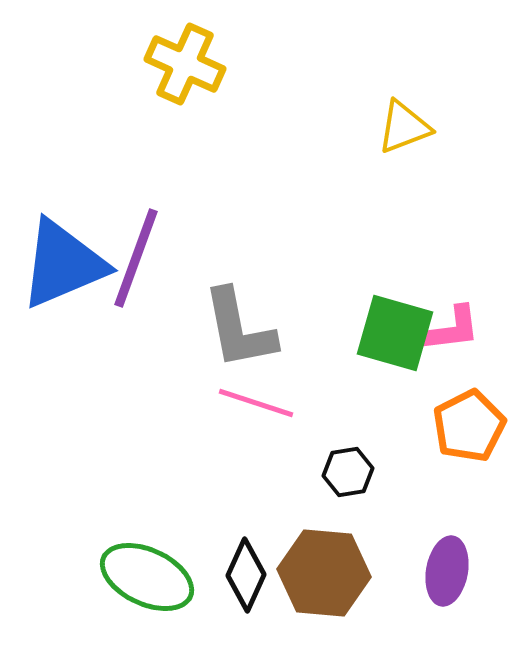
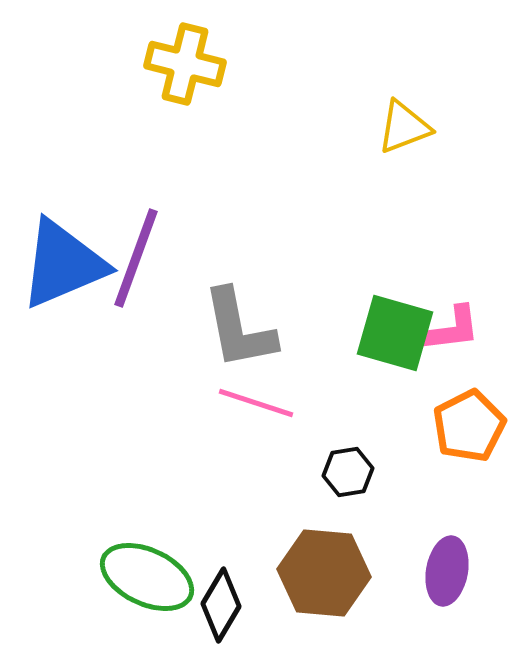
yellow cross: rotated 10 degrees counterclockwise
black diamond: moved 25 px left, 30 px down; rotated 6 degrees clockwise
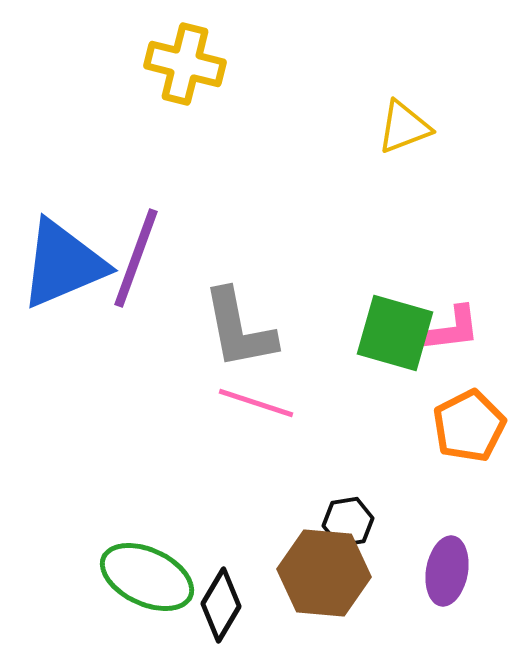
black hexagon: moved 50 px down
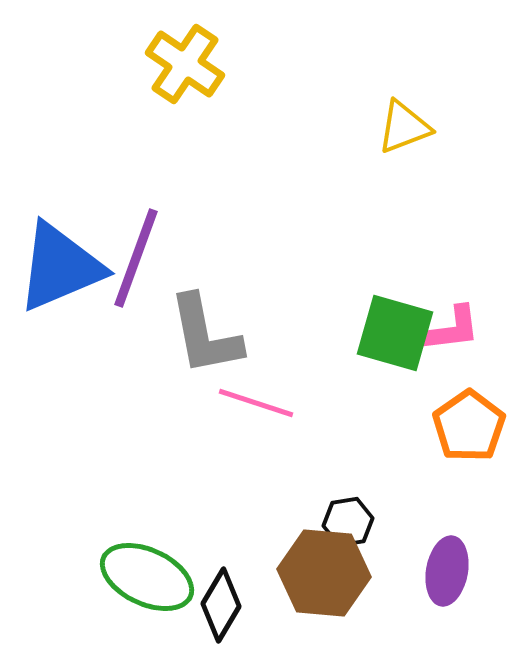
yellow cross: rotated 20 degrees clockwise
blue triangle: moved 3 px left, 3 px down
gray L-shape: moved 34 px left, 6 px down
orange pentagon: rotated 8 degrees counterclockwise
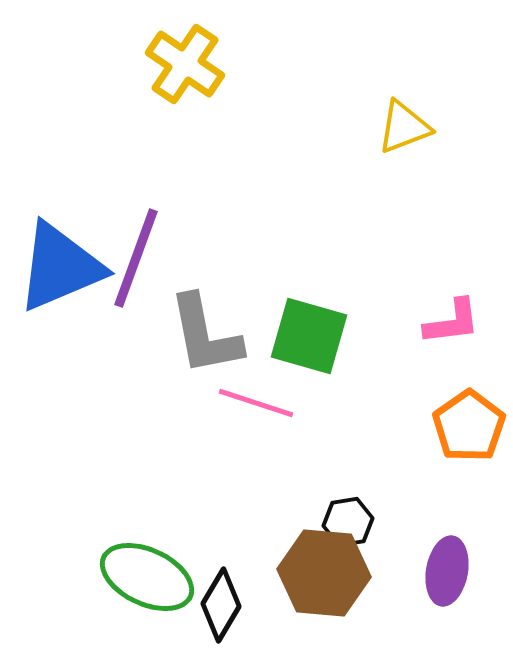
pink L-shape: moved 7 px up
green square: moved 86 px left, 3 px down
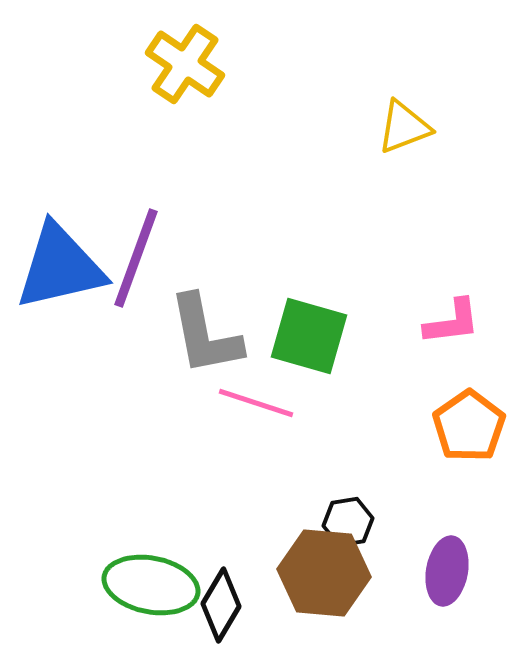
blue triangle: rotated 10 degrees clockwise
green ellipse: moved 4 px right, 8 px down; rotated 14 degrees counterclockwise
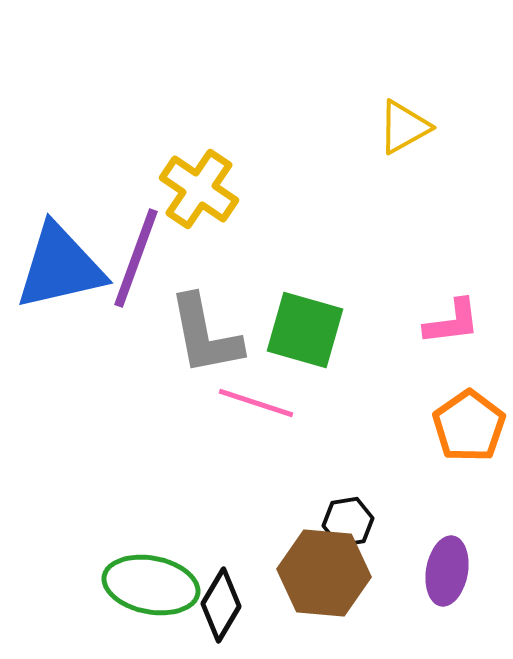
yellow cross: moved 14 px right, 125 px down
yellow triangle: rotated 8 degrees counterclockwise
green square: moved 4 px left, 6 px up
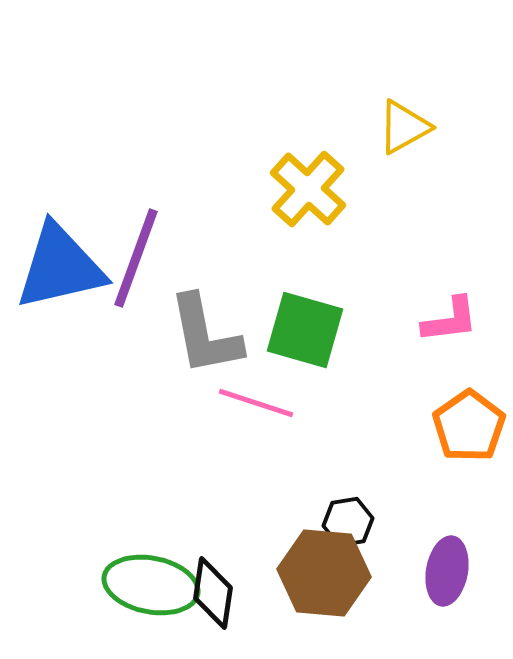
yellow cross: moved 109 px right; rotated 8 degrees clockwise
pink L-shape: moved 2 px left, 2 px up
black diamond: moved 8 px left, 12 px up; rotated 22 degrees counterclockwise
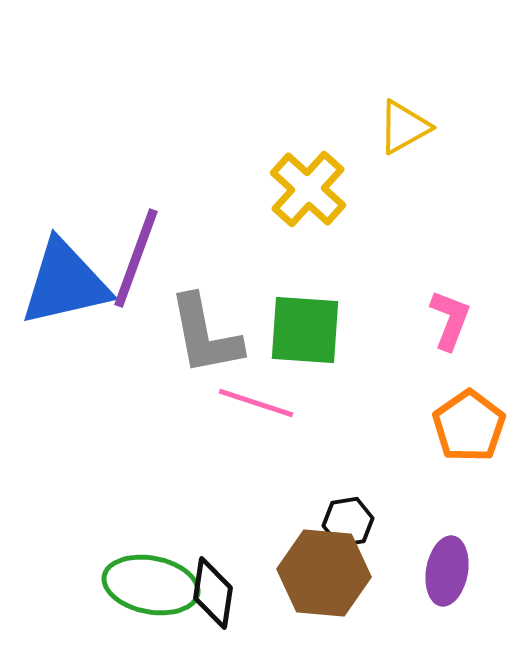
blue triangle: moved 5 px right, 16 px down
pink L-shape: rotated 62 degrees counterclockwise
green square: rotated 12 degrees counterclockwise
